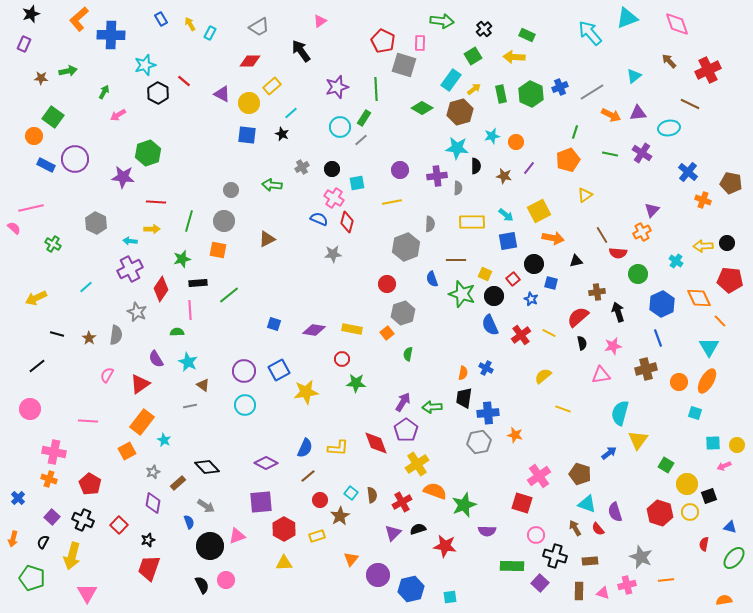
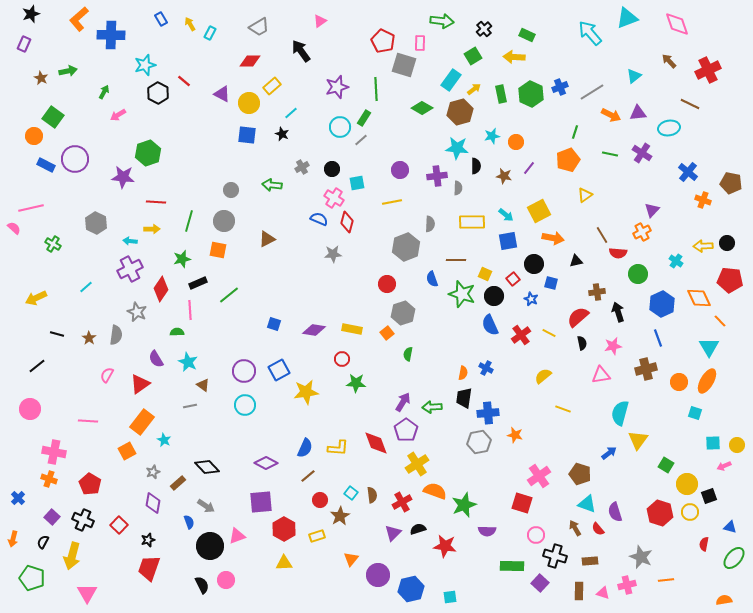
brown star at (41, 78): rotated 24 degrees clockwise
black rectangle at (198, 283): rotated 18 degrees counterclockwise
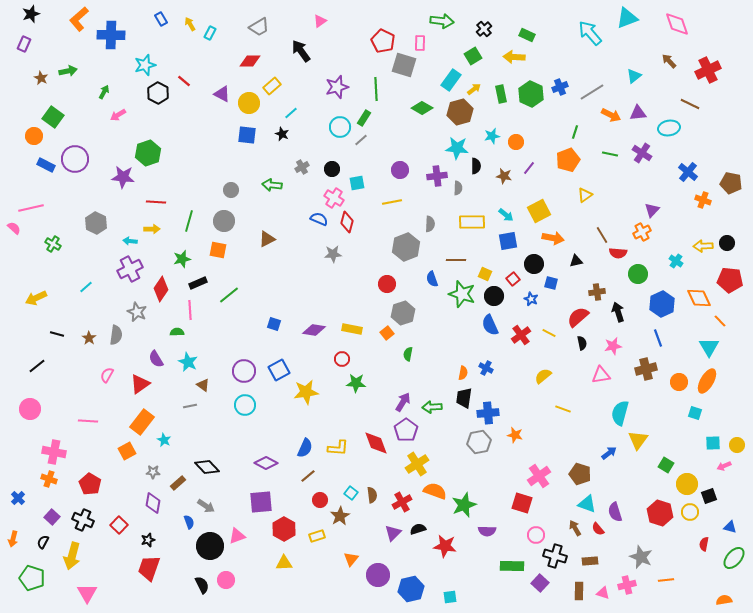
gray star at (153, 472): rotated 24 degrees clockwise
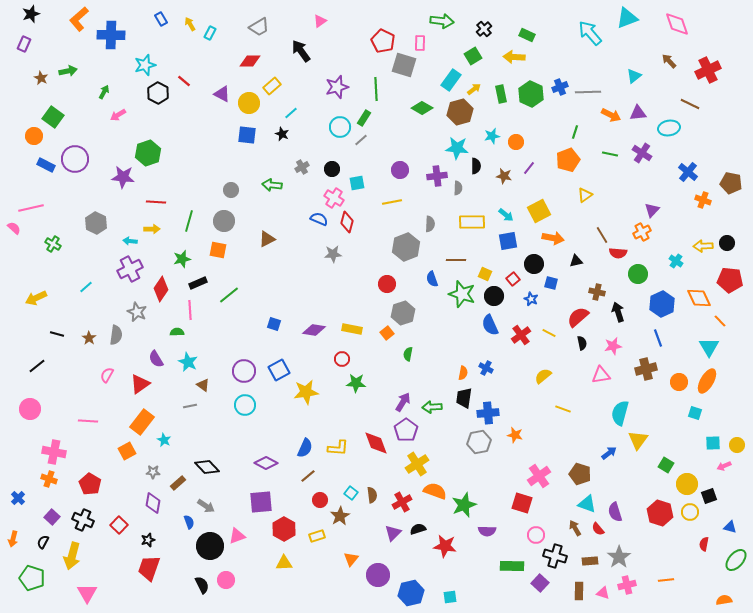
gray line at (592, 92): moved 4 px left; rotated 30 degrees clockwise
brown cross at (597, 292): rotated 21 degrees clockwise
gray star at (641, 557): moved 22 px left; rotated 15 degrees clockwise
green ellipse at (734, 558): moved 2 px right, 2 px down
blue hexagon at (411, 589): moved 4 px down
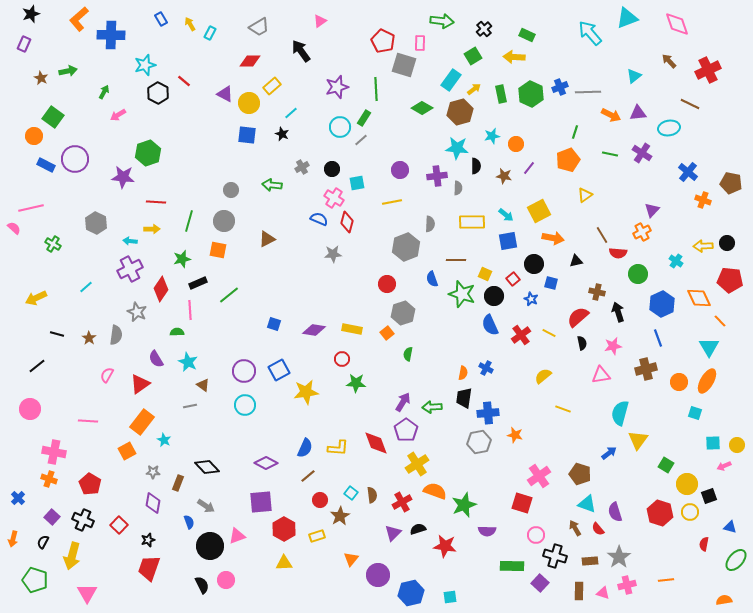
purple triangle at (222, 94): moved 3 px right
orange circle at (516, 142): moved 2 px down
brown rectangle at (178, 483): rotated 28 degrees counterclockwise
green pentagon at (32, 578): moved 3 px right, 2 px down
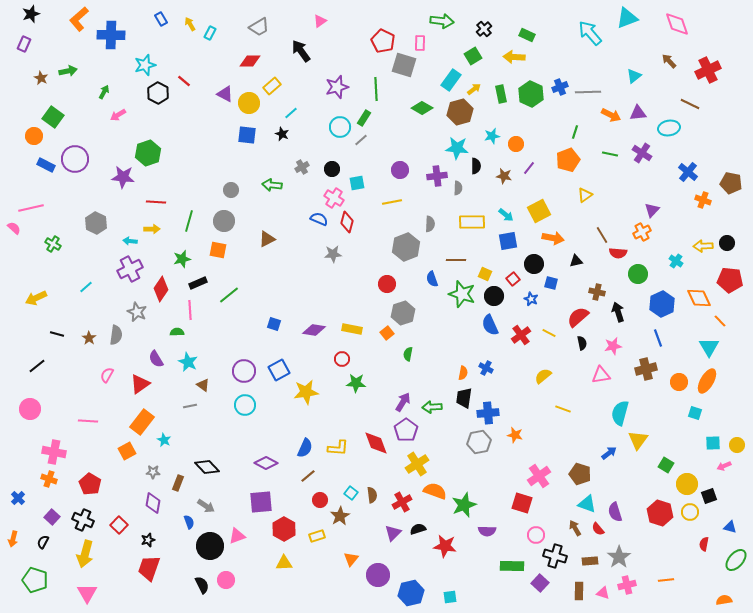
yellow arrow at (72, 556): moved 13 px right, 2 px up
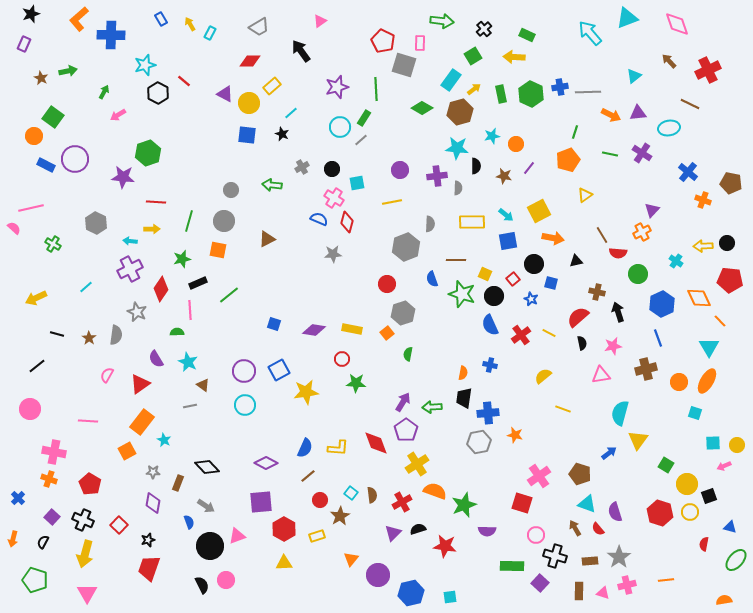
blue cross at (560, 87): rotated 14 degrees clockwise
blue cross at (486, 368): moved 4 px right, 3 px up; rotated 16 degrees counterclockwise
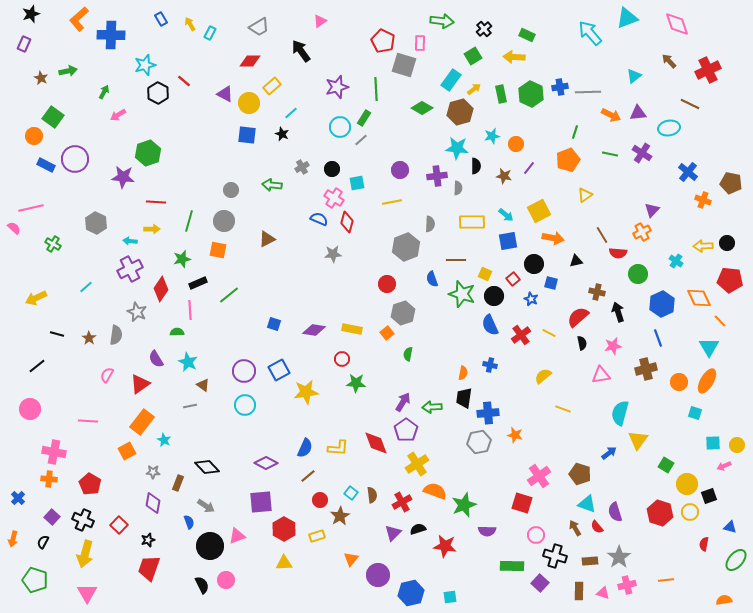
orange cross at (49, 479): rotated 14 degrees counterclockwise
red semicircle at (598, 529): moved 1 px left, 2 px up
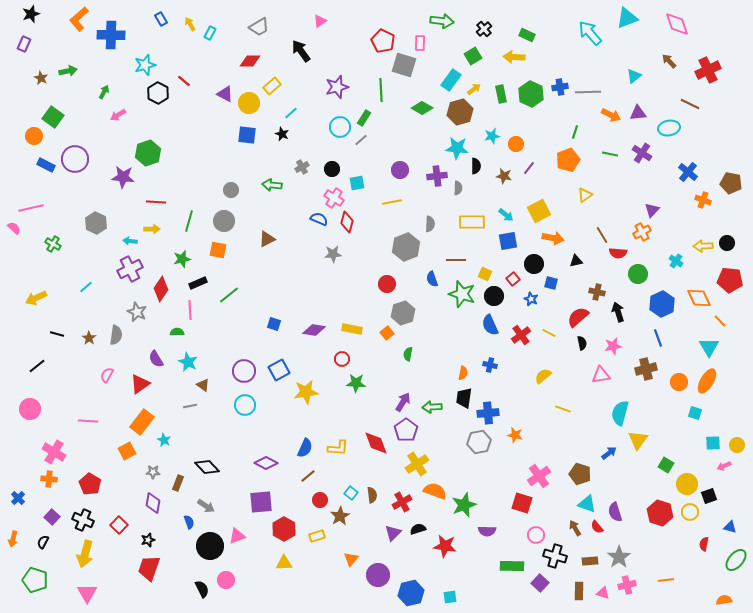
green line at (376, 89): moved 5 px right, 1 px down
pink cross at (54, 452): rotated 20 degrees clockwise
black semicircle at (202, 585): moved 4 px down
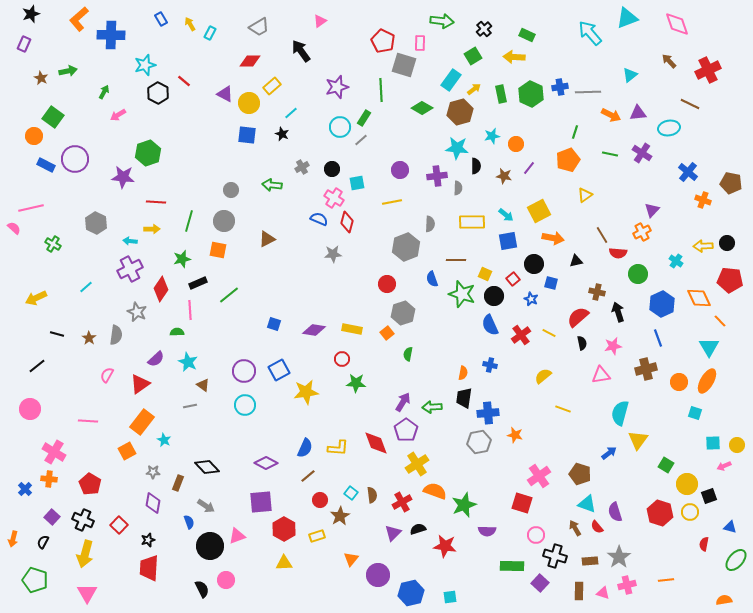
cyan triangle at (634, 76): moved 4 px left, 1 px up
purple semicircle at (156, 359): rotated 102 degrees counterclockwise
blue cross at (18, 498): moved 7 px right, 9 px up
red trapezoid at (149, 568): rotated 16 degrees counterclockwise
